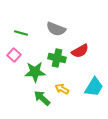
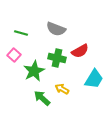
green star: moved 1 px left, 1 px up; rotated 25 degrees counterclockwise
cyan trapezoid: moved 8 px up
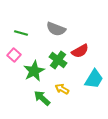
green cross: moved 1 px right, 2 px down; rotated 24 degrees clockwise
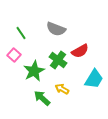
green line: rotated 40 degrees clockwise
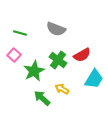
green line: moved 1 px left; rotated 40 degrees counterclockwise
red semicircle: moved 2 px right, 4 px down
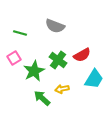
gray semicircle: moved 1 px left, 3 px up
pink square: moved 3 px down; rotated 16 degrees clockwise
yellow arrow: rotated 40 degrees counterclockwise
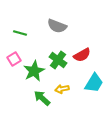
gray semicircle: moved 2 px right
pink square: moved 1 px down
cyan trapezoid: moved 4 px down
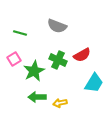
green cross: rotated 12 degrees counterclockwise
yellow arrow: moved 2 px left, 14 px down
green arrow: moved 5 px left, 1 px up; rotated 42 degrees counterclockwise
